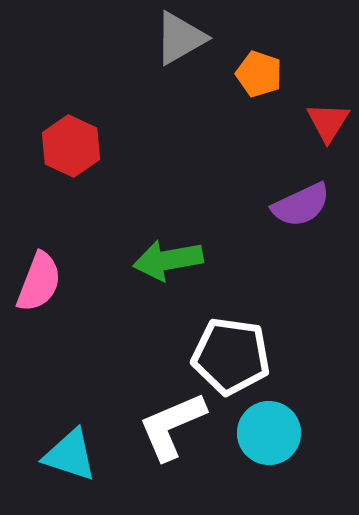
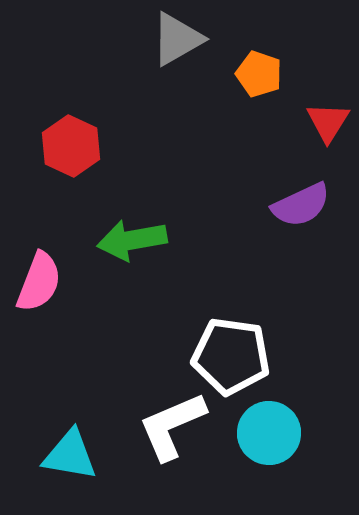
gray triangle: moved 3 px left, 1 px down
green arrow: moved 36 px left, 20 px up
cyan triangle: rotated 8 degrees counterclockwise
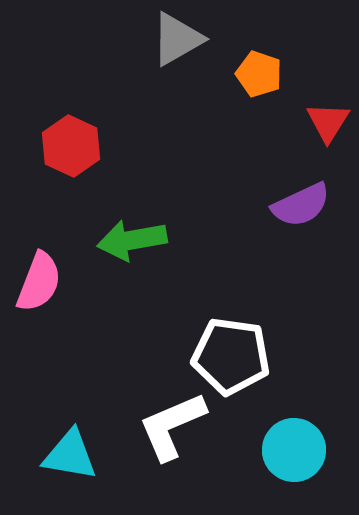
cyan circle: moved 25 px right, 17 px down
